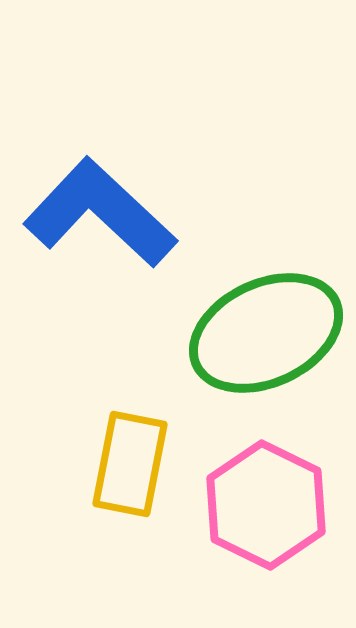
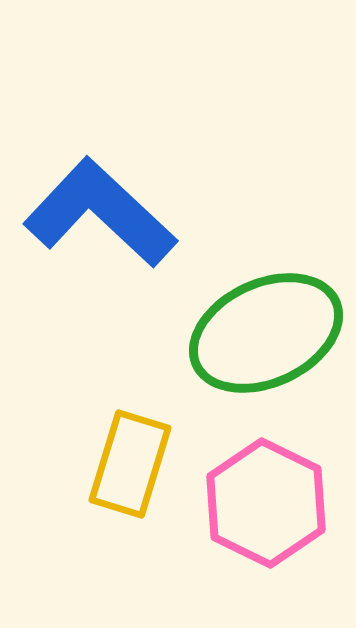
yellow rectangle: rotated 6 degrees clockwise
pink hexagon: moved 2 px up
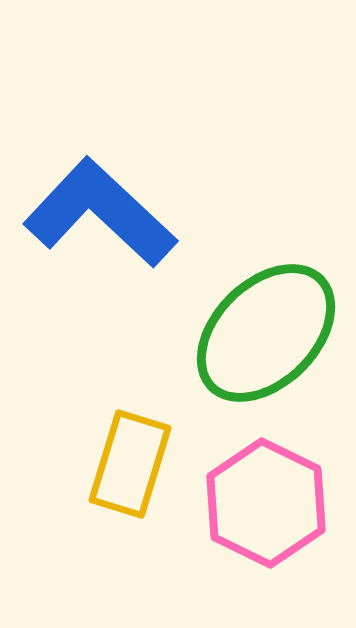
green ellipse: rotated 20 degrees counterclockwise
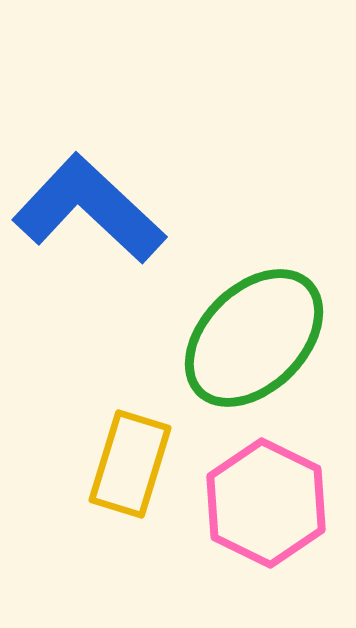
blue L-shape: moved 11 px left, 4 px up
green ellipse: moved 12 px left, 5 px down
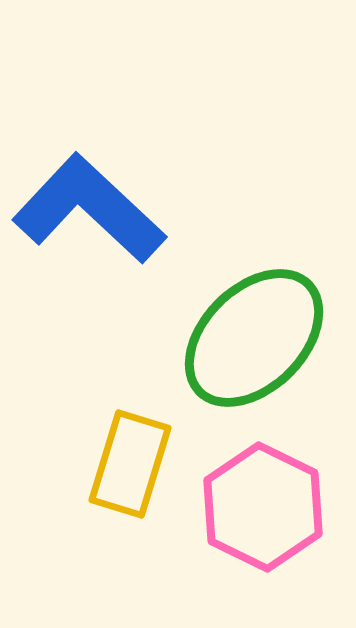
pink hexagon: moved 3 px left, 4 px down
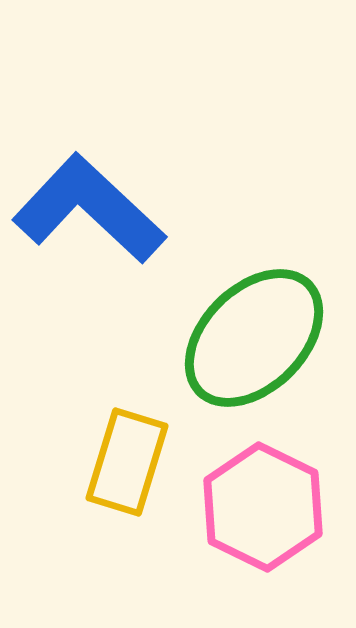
yellow rectangle: moved 3 px left, 2 px up
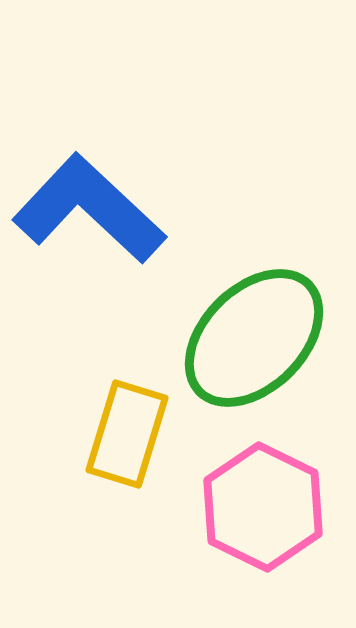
yellow rectangle: moved 28 px up
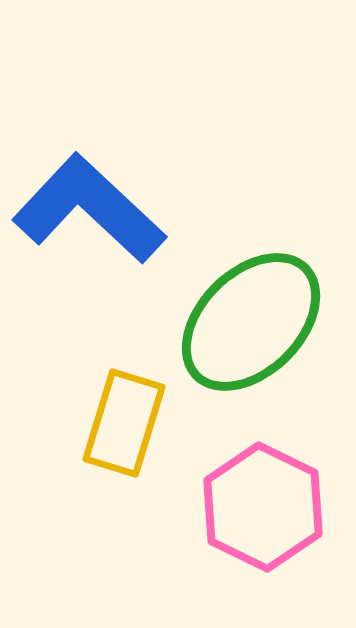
green ellipse: moved 3 px left, 16 px up
yellow rectangle: moved 3 px left, 11 px up
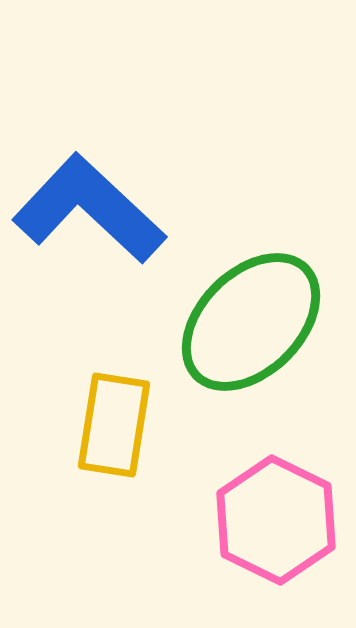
yellow rectangle: moved 10 px left, 2 px down; rotated 8 degrees counterclockwise
pink hexagon: moved 13 px right, 13 px down
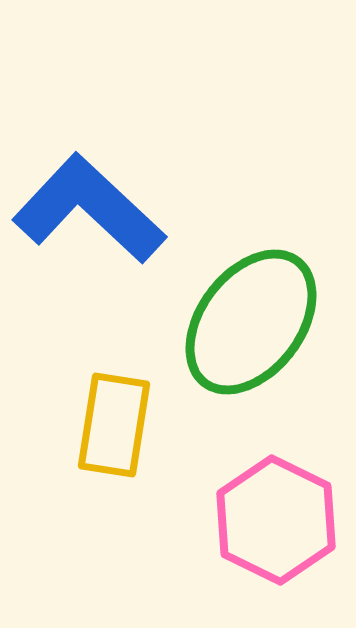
green ellipse: rotated 8 degrees counterclockwise
